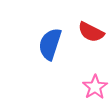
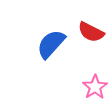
blue semicircle: moved 1 px right; rotated 24 degrees clockwise
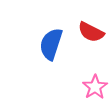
blue semicircle: rotated 24 degrees counterclockwise
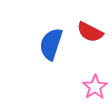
red semicircle: moved 1 px left
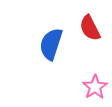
red semicircle: moved 4 px up; rotated 36 degrees clockwise
